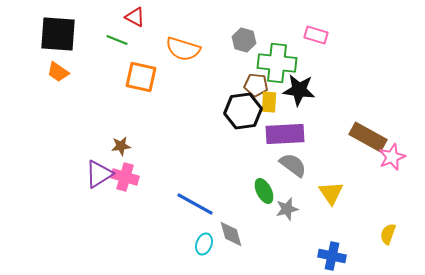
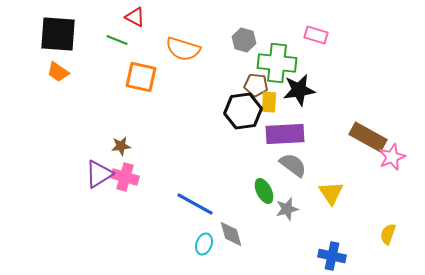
black star: rotated 16 degrees counterclockwise
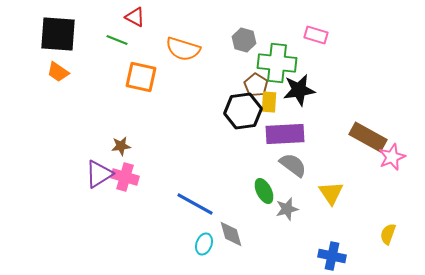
brown pentagon: rotated 25 degrees clockwise
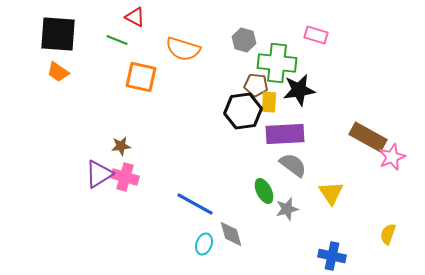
brown pentagon: rotated 25 degrees counterclockwise
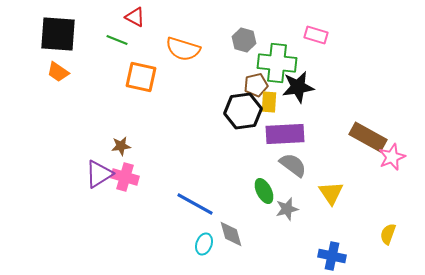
brown pentagon: rotated 20 degrees counterclockwise
black star: moved 1 px left, 3 px up
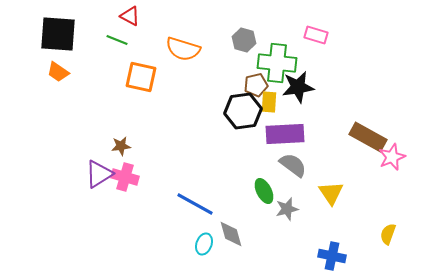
red triangle: moved 5 px left, 1 px up
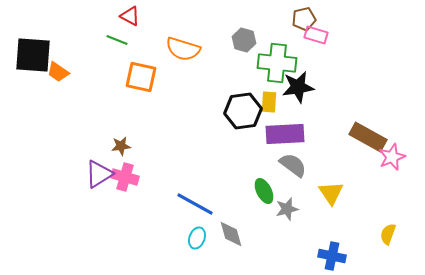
black square: moved 25 px left, 21 px down
brown pentagon: moved 48 px right, 66 px up
cyan ellipse: moved 7 px left, 6 px up
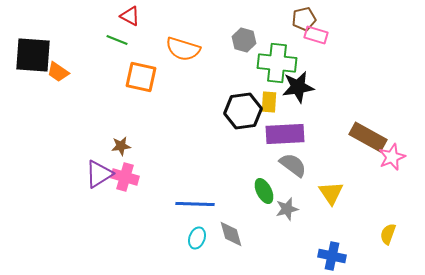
blue line: rotated 27 degrees counterclockwise
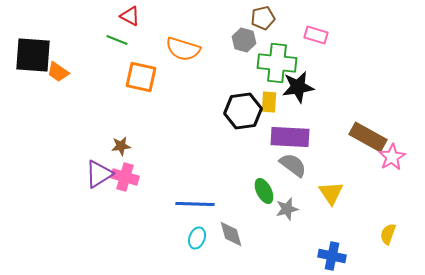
brown pentagon: moved 41 px left, 1 px up
purple rectangle: moved 5 px right, 3 px down; rotated 6 degrees clockwise
pink star: rotated 8 degrees counterclockwise
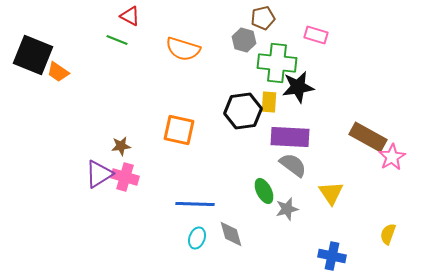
black square: rotated 18 degrees clockwise
orange square: moved 38 px right, 53 px down
